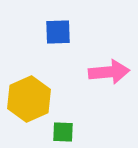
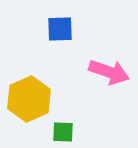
blue square: moved 2 px right, 3 px up
pink arrow: rotated 24 degrees clockwise
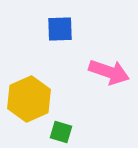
green square: moved 2 px left; rotated 15 degrees clockwise
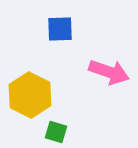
yellow hexagon: moved 1 px right, 4 px up; rotated 9 degrees counterclockwise
green square: moved 5 px left
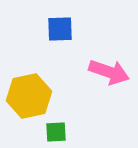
yellow hexagon: moved 1 px left, 1 px down; rotated 21 degrees clockwise
green square: rotated 20 degrees counterclockwise
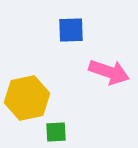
blue square: moved 11 px right, 1 px down
yellow hexagon: moved 2 px left, 2 px down
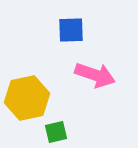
pink arrow: moved 14 px left, 3 px down
green square: rotated 10 degrees counterclockwise
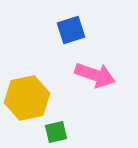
blue square: rotated 16 degrees counterclockwise
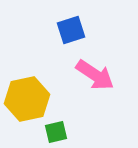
pink arrow: rotated 15 degrees clockwise
yellow hexagon: moved 1 px down
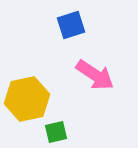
blue square: moved 5 px up
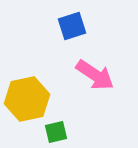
blue square: moved 1 px right, 1 px down
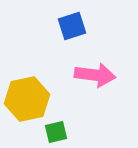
pink arrow: rotated 27 degrees counterclockwise
